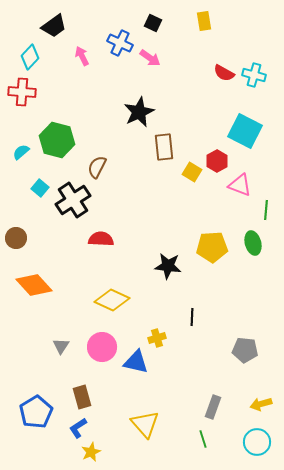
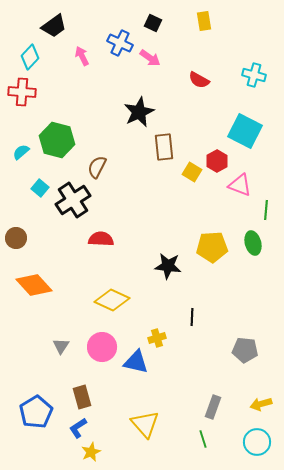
red semicircle at (224, 73): moved 25 px left, 7 px down
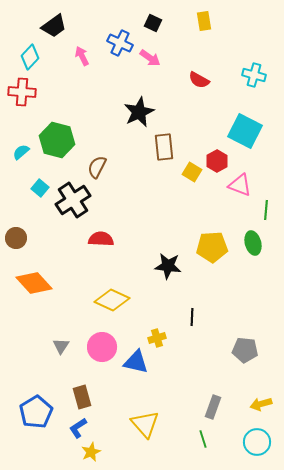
orange diamond at (34, 285): moved 2 px up
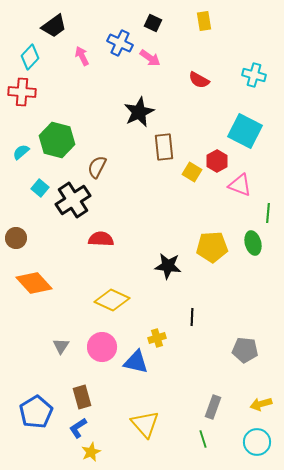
green line at (266, 210): moved 2 px right, 3 px down
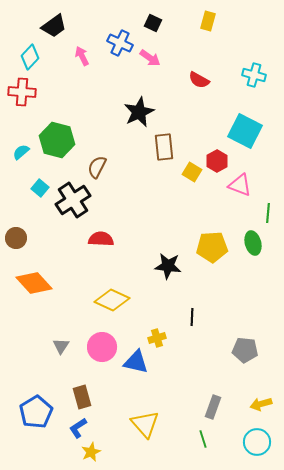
yellow rectangle at (204, 21): moved 4 px right; rotated 24 degrees clockwise
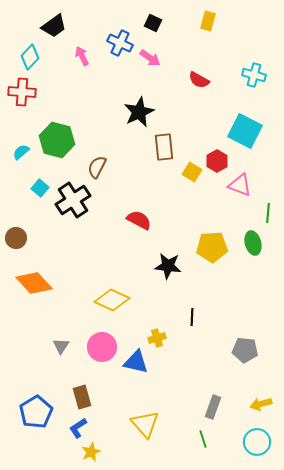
red semicircle at (101, 239): moved 38 px right, 19 px up; rotated 25 degrees clockwise
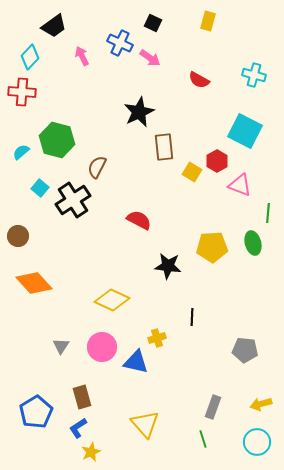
brown circle at (16, 238): moved 2 px right, 2 px up
